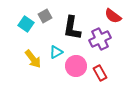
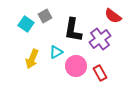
black L-shape: moved 1 px right, 2 px down
purple cross: rotated 10 degrees counterclockwise
yellow arrow: moved 1 px left; rotated 60 degrees clockwise
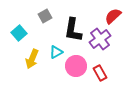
red semicircle: rotated 102 degrees clockwise
cyan square: moved 7 px left, 9 px down; rotated 14 degrees clockwise
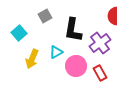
red semicircle: rotated 48 degrees counterclockwise
purple cross: moved 4 px down
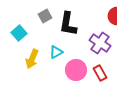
black L-shape: moved 5 px left, 6 px up
purple cross: rotated 20 degrees counterclockwise
pink circle: moved 4 px down
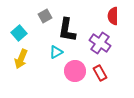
black L-shape: moved 1 px left, 6 px down
yellow arrow: moved 11 px left
pink circle: moved 1 px left, 1 px down
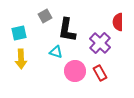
red semicircle: moved 5 px right, 6 px down
cyan square: rotated 28 degrees clockwise
purple cross: rotated 10 degrees clockwise
cyan triangle: rotated 48 degrees clockwise
yellow arrow: rotated 24 degrees counterclockwise
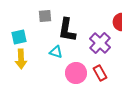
gray square: rotated 24 degrees clockwise
cyan square: moved 4 px down
pink circle: moved 1 px right, 2 px down
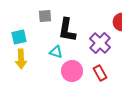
pink circle: moved 4 px left, 2 px up
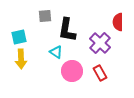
cyan triangle: rotated 16 degrees clockwise
